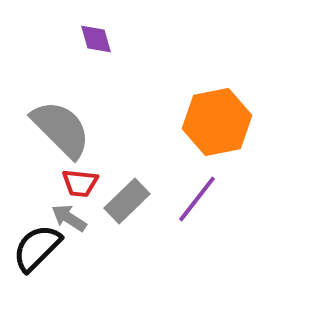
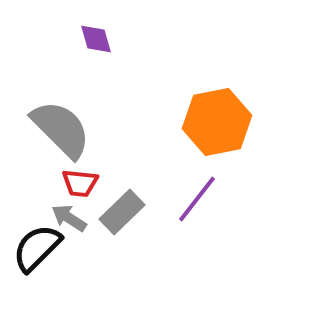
gray rectangle: moved 5 px left, 11 px down
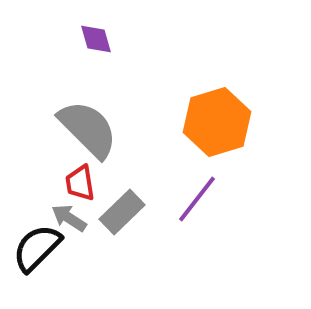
orange hexagon: rotated 6 degrees counterclockwise
gray semicircle: moved 27 px right
red trapezoid: rotated 75 degrees clockwise
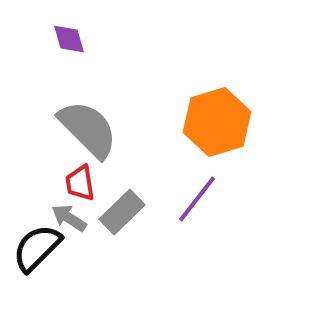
purple diamond: moved 27 px left
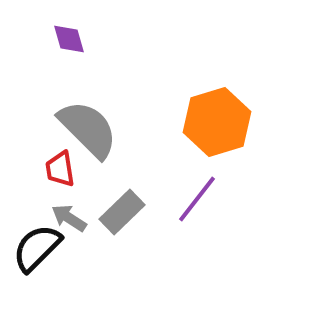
red trapezoid: moved 20 px left, 14 px up
